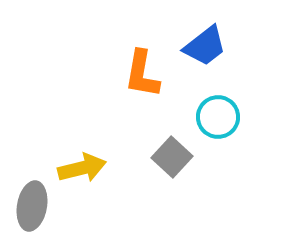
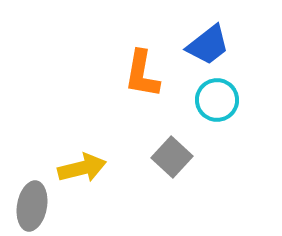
blue trapezoid: moved 3 px right, 1 px up
cyan circle: moved 1 px left, 17 px up
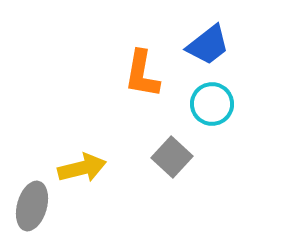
cyan circle: moved 5 px left, 4 px down
gray ellipse: rotated 6 degrees clockwise
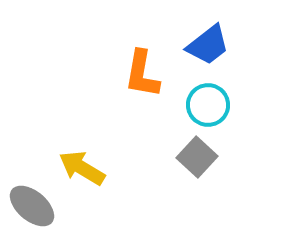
cyan circle: moved 4 px left, 1 px down
gray square: moved 25 px right
yellow arrow: rotated 135 degrees counterclockwise
gray ellipse: rotated 66 degrees counterclockwise
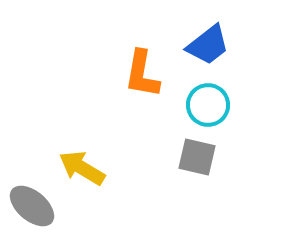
gray square: rotated 30 degrees counterclockwise
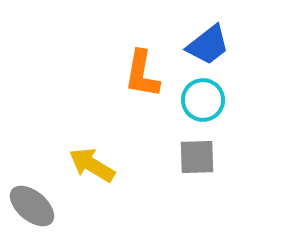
cyan circle: moved 5 px left, 5 px up
gray square: rotated 15 degrees counterclockwise
yellow arrow: moved 10 px right, 3 px up
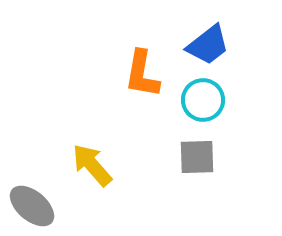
yellow arrow: rotated 18 degrees clockwise
